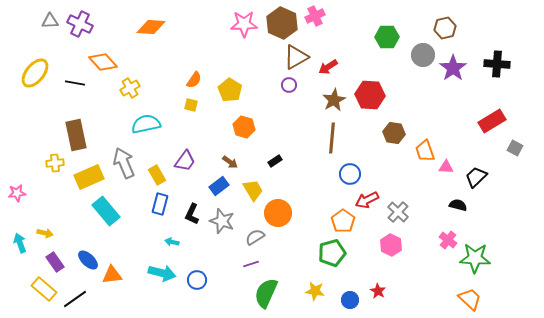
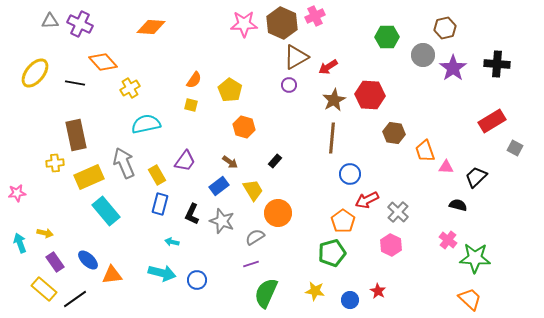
black rectangle at (275, 161): rotated 16 degrees counterclockwise
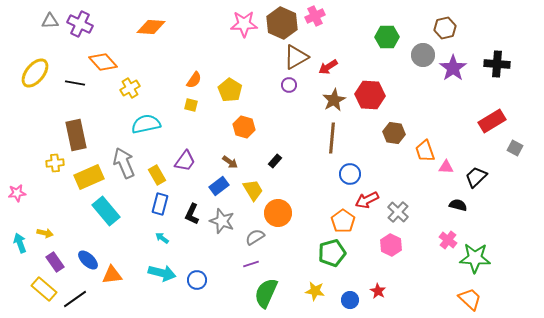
cyan arrow at (172, 242): moved 10 px left, 4 px up; rotated 24 degrees clockwise
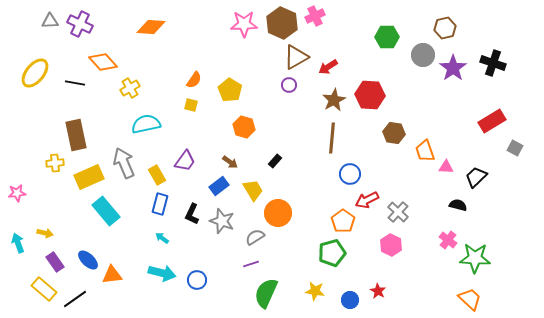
black cross at (497, 64): moved 4 px left, 1 px up; rotated 15 degrees clockwise
cyan arrow at (20, 243): moved 2 px left
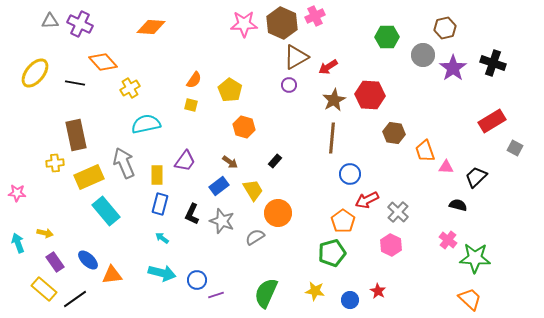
yellow rectangle at (157, 175): rotated 30 degrees clockwise
pink star at (17, 193): rotated 12 degrees clockwise
purple line at (251, 264): moved 35 px left, 31 px down
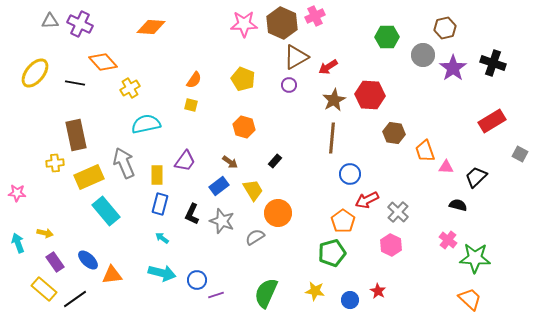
yellow pentagon at (230, 90): moved 13 px right, 11 px up; rotated 10 degrees counterclockwise
gray square at (515, 148): moved 5 px right, 6 px down
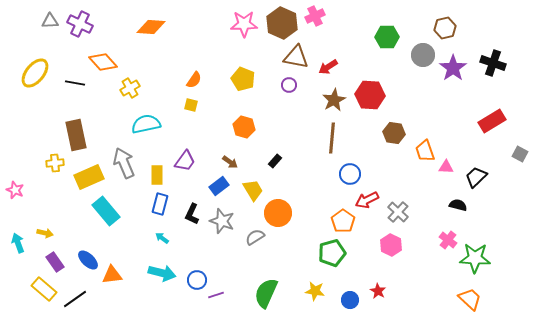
brown triangle at (296, 57): rotated 40 degrees clockwise
pink star at (17, 193): moved 2 px left, 3 px up; rotated 18 degrees clockwise
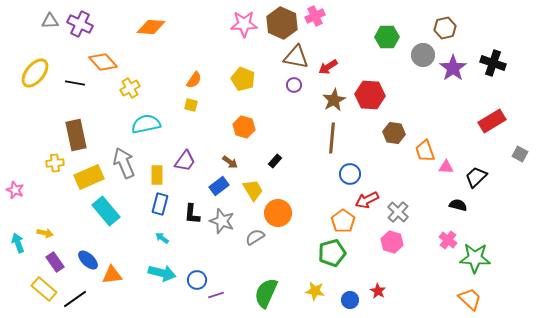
purple circle at (289, 85): moved 5 px right
black L-shape at (192, 214): rotated 20 degrees counterclockwise
pink hexagon at (391, 245): moved 1 px right, 3 px up; rotated 10 degrees counterclockwise
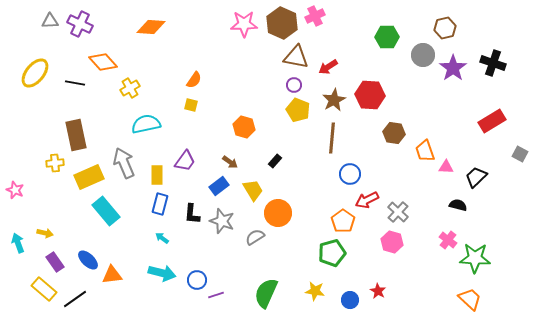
yellow pentagon at (243, 79): moved 55 px right, 31 px down
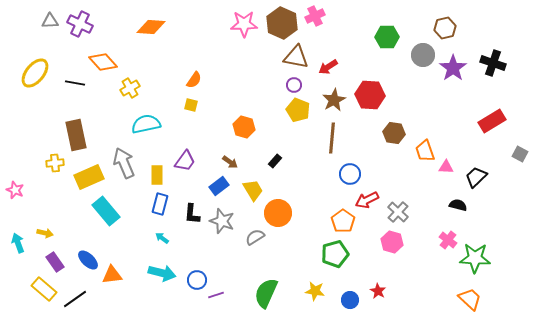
green pentagon at (332, 253): moved 3 px right, 1 px down
